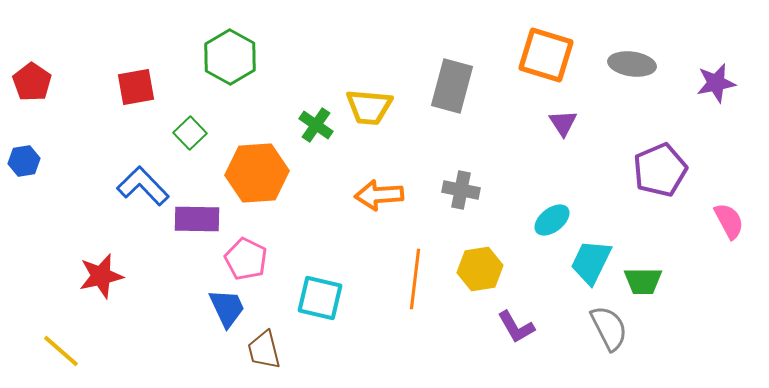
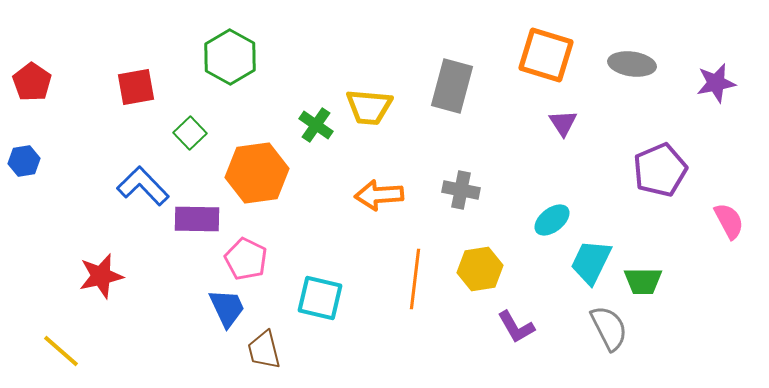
orange hexagon: rotated 4 degrees counterclockwise
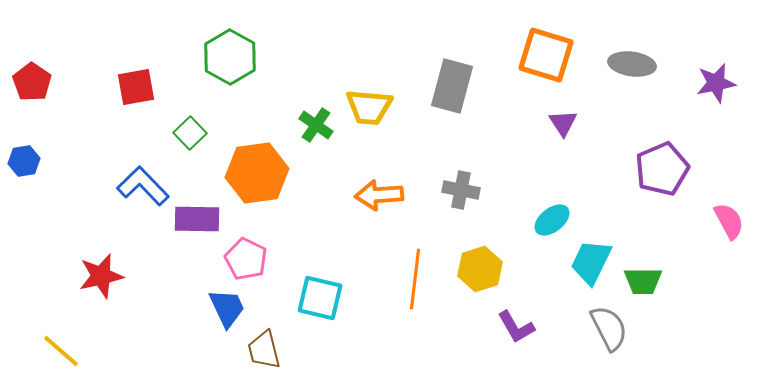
purple pentagon: moved 2 px right, 1 px up
yellow hexagon: rotated 9 degrees counterclockwise
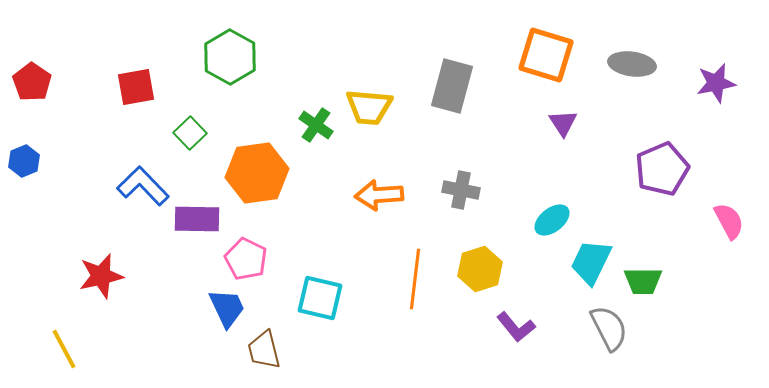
blue hexagon: rotated 12 degrees counterclockwise
purple L-shape: rotated 9 degrees counterclockwise
yellow line: moved 3 px right, 2 px up; rotated 21 degrees clockwise
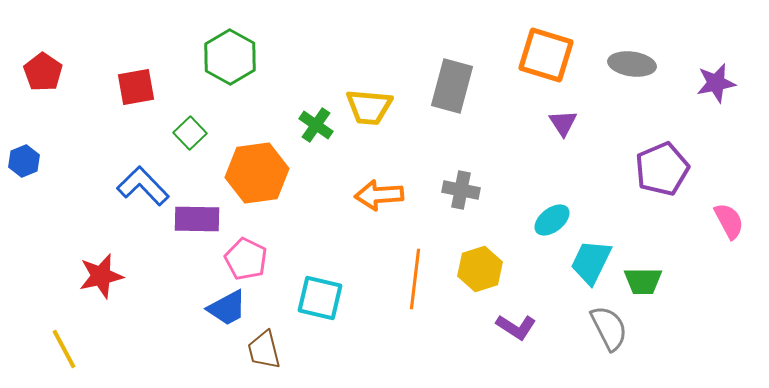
red pentagon: moved 11 px right, 10 px up
blue trapezoid: rotated 87 degrees clockwise
purple L-shape: rotated 18 degrees counterclockwise
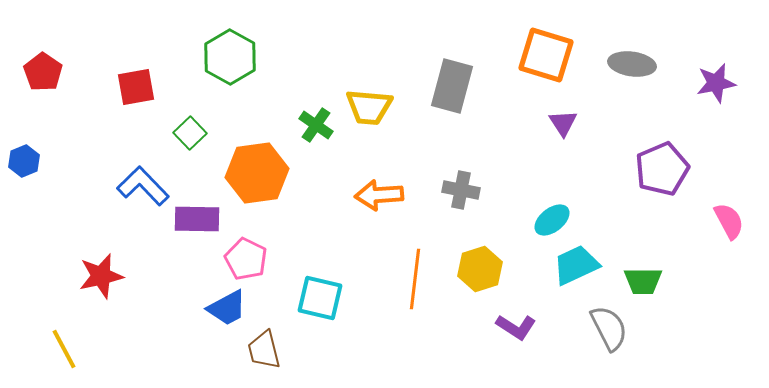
cyan trapezoid: moved 15 px left, 3 px down; rotated 39 degrees clockwise
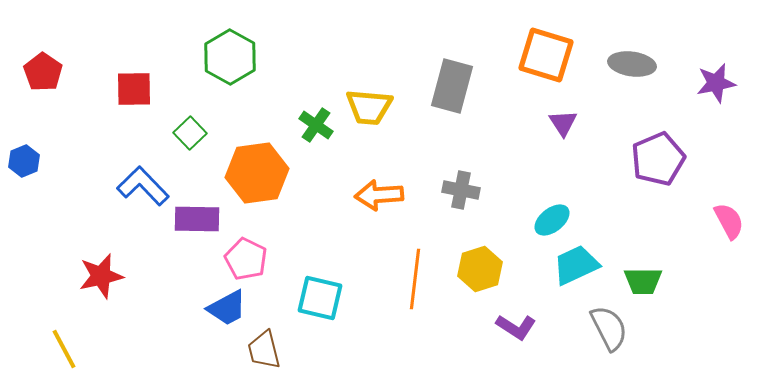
red square: moved 2 px left, 2 px down; rotated 9 degrees clockwise
purple pentagon: moved 4 px left, 10 px up
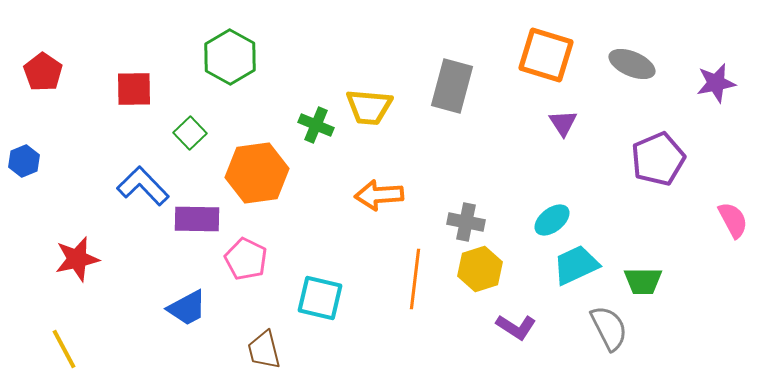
gray ellipse: rotated 15 degrees clockwise
green cross: rotated 12 degrees counterclockwise
gray cross: moved 5 px right, 32 px down
pink semicircle: moved 4 px right, 1 px up
red star: moved 24 px left, 17 px up
blue trapezoid: moved 40 px left
